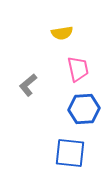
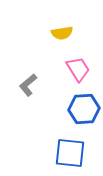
pink trapezoid: rotated 20 degrees counterclockwise
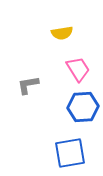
gray L-shape: rotated 30 degrees clockwise
blue hexagon: moved 1 px left, 2 px up
blue square: rotated 16 degrees counterclockwise
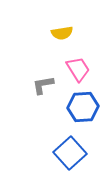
gray L-shape: moved 15 px right
blue square: rotated 32 degrees counterclockwise
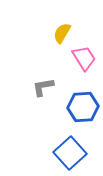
yellow semicircle: rotated 130 degrees clockwise
pink trapezoid: moved 6 px right, 11 px up
gray L-shape: moved 2 px down
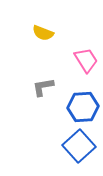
yellow semicircle: moved 19 px left; rotated 100 degrees counterclockwise
pink trapezoid: moved 2 px right, 2 px down
blue square: moved 9 px right, 7 px up
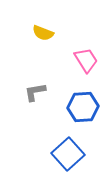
gray L-shape: moved 8 px left, 5 px down
blue square: moved 11 px left, 8 px down
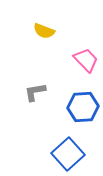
yellow semicircle: moved 1 px right, 2 px up
pink trapezoid: rotated 12 degrees counterclockwise
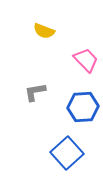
blue square: moved 1 px left, 1 px up
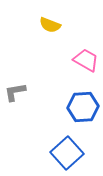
yellow semicircle: moved 6 px right, 6 px up
pink trapezoid: rotated 16 degrees counterclockwise
gray L-shape: moved 20 px left
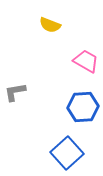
pink trapezoid: moved 1 px down
